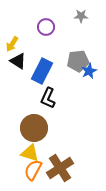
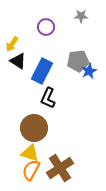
orange semicircle: moved 2 px left
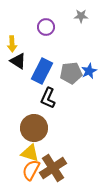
yellow arrow: rotated 35 degrees counterclockwise
gray pentagon: moved 7 px left, 12 px down
brown cross: moved 7 px left
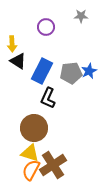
brown cross: moved 3 px up
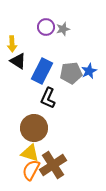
gray star: moved 18 px left, 13 px down; rotated 16 degrees counterclockwise
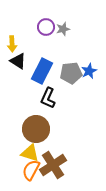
brown circle: moved 2 px right, 1 px down
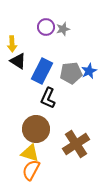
brown cross: moved 23 px right, 21 px up
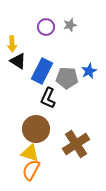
gray star: moved 7 px right, 4 px up
gray pentagon: moved 4 px left, 5 px down; rotated 10 degrees clockwise
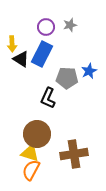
black triangle: moved 3 px right, 2 px up
blue rectangle: moved 17 px up
brown circle: moved 1 px right, 5 px down
brown cross: moved 2 px left, 10 px down; rotated 24 degrees clockwise
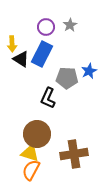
gray star: rotated 16 degrees counterclockwise
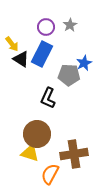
yellow arrow: rotated 35 degrees counterclockwise
blue star: moved 5 px left, 8 px up
gray pentagon: moved 2 px right, 3 px up
orange semicircle: moved 19 px right, 4 px down
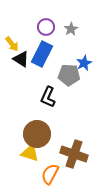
gray star: moved 1 px right, 4 px down
black L-shape: moved 1 px up
brown cross: rotated 28 degrees clockwise
